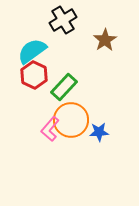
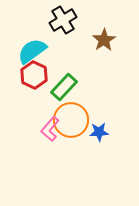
brown star: moved 1 px left
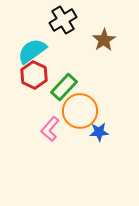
orange circle: moved 9 px right, 9 px up
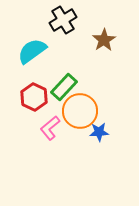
red hexagon: moved 22 px down
pink L-shape: moved 1 px up; rotated 10 degrees clockwise
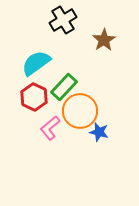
cyan semicircle: moved 4 px right, 12 px down
blue star: rotated 18 degrees clockwise
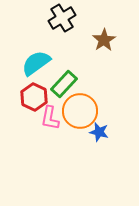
black cross: moved 1 px left, 2 px up
green rectangle: moved 3 px up
pink L-shape: moved 10 px up; rotated 40 degrees counterclockwise
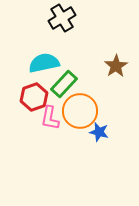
brown star: moved 12 px right, 26 px down
cyan semicircle: moved 8 px right; rotated 24 degrees clockwise
red hexagon: rotated 16 degrees clockwise
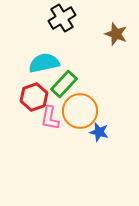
brown star: moved 32 px up; rotated 20 degrees counterclockwise
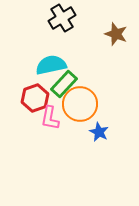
cyan semicircle: moved 7 px right, 2 px down
red hexagon: moved 1 px right, 1 px down
orange circle: moved 7 px up
blue star: rotated 12 degrees clockwise
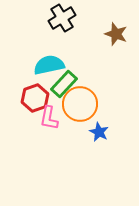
cyan semicircle: moved 2 px left
pink L-shape: moved 1 px left
